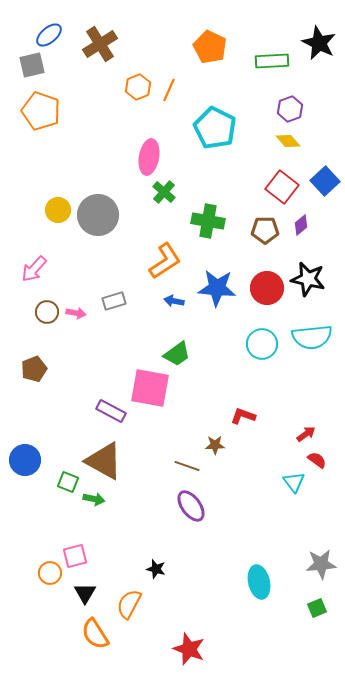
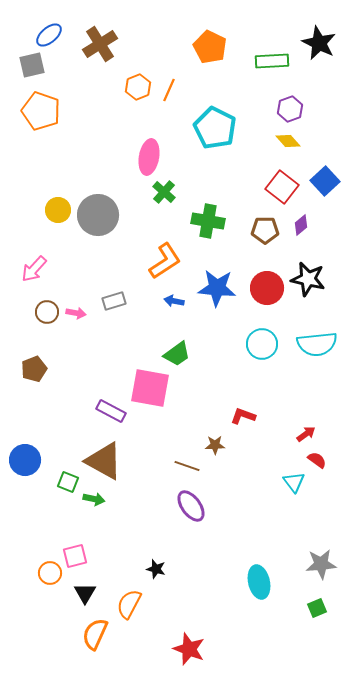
cyan semicircle at (312, 337): moved 5 px right, 7 px down
orange semicircle at (95, 634): rotated 56 degrees clockwise
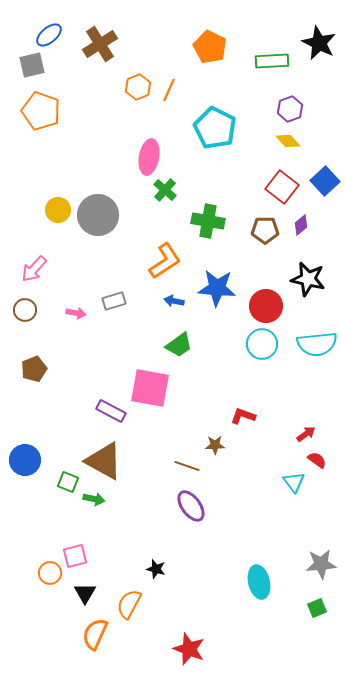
green cross at (164, 192): moved 1 px right, 2 px up
red circle at (267, 288): moved 1 px left, 18 px down
brown circle at (47, 312): moved 22 px left, 2 px up
green trapezoid at (177, 354): moved 2 px right, 9 px up
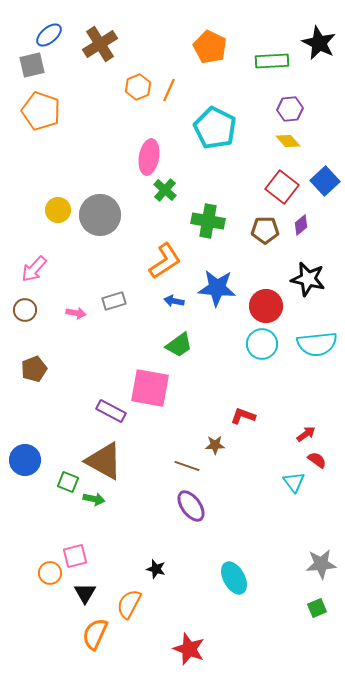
purple hexagon at (290, 109): rotated 15 degrees clockwise
gray circle at (98, 215): moved 2 px right
cyan ellipse at (259, 582): moved 25 px left, 4 px up; rotated 16 degrees counterclockwise
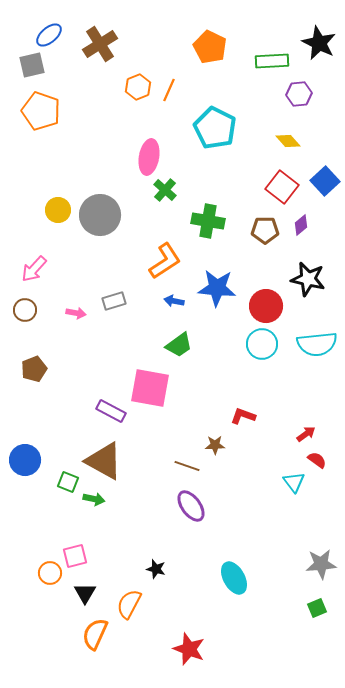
purple hexagon at (290, 109): moved 9 px right, 15 px up
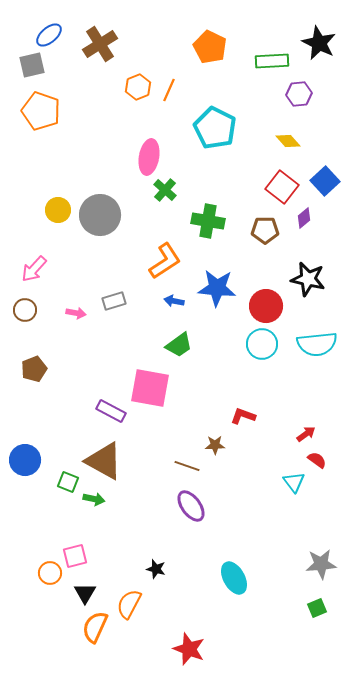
purple diamond at (301, 225): moved 3 px right, 7 px up
orange semicircle at (95, 634): moved 7 px up
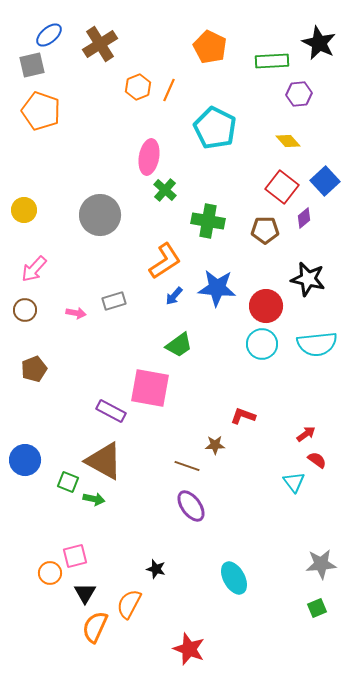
yellow circle at (58, 210): moved 34 px left
blue arrow at (174, 301): moved 5 px up; rotated 60 degrees counterclockwise
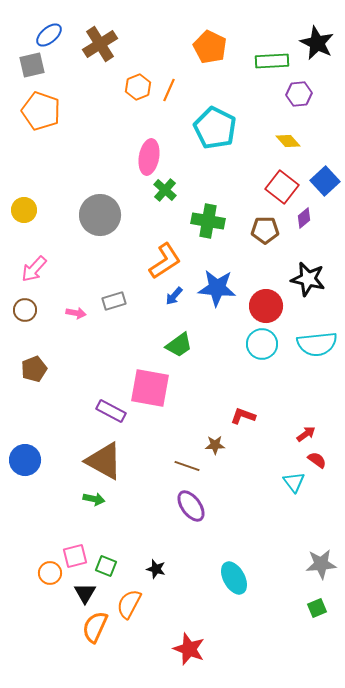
black star at (319, 43): moved 2 px left
green square at (68, 482): moved 38 px right, 84 px down
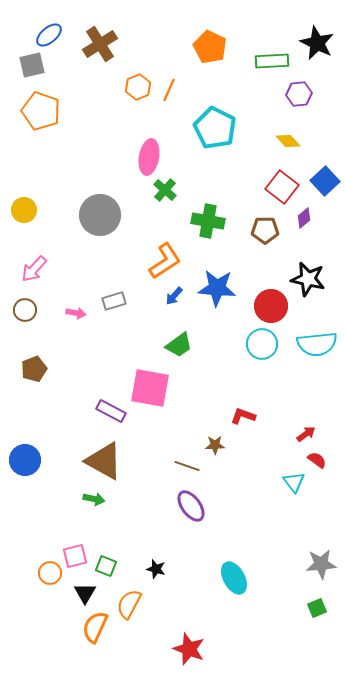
red circle at (266, 306): moved 5 px right
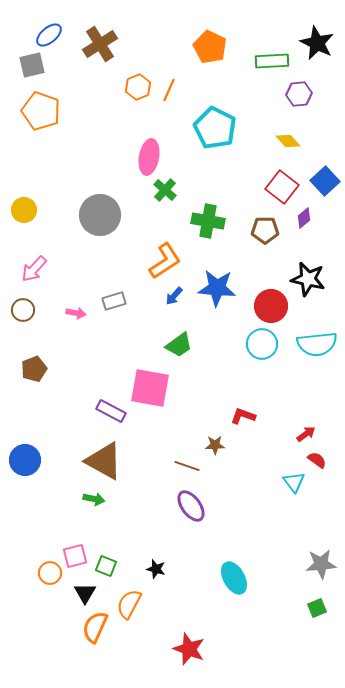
brown circle at (25, 310): moved 2 px left
